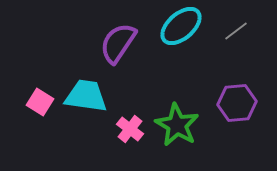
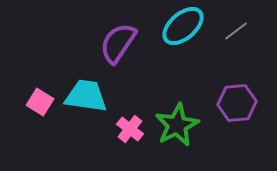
cyan ellipse: moved 2 px right
green star: rotated 15 degrees clockwise
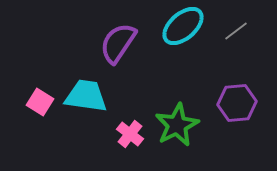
pink cross: moved 5 px down
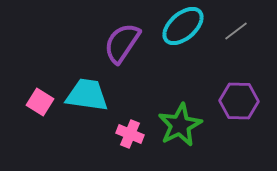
purple semicircle: moved 4 px right
cyan trapezoid: moved 1 px right, 1 px up
purple hexagon: moved 2 px right, 2 px up; rotated 6 degrees clockwise
green star: moved 3 px right
pink cross: rotated 16 degrees counterclockwise
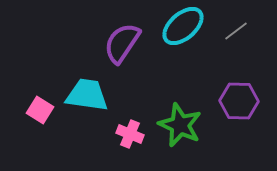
pink square: moved 8 px down
green star: rotated 21 degrees counterclockwise
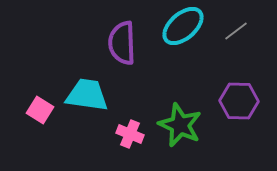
purple semicircle: rotated 36 degrees counterclockwise
